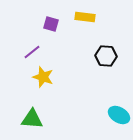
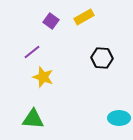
yellow rectangle: moved 1 px left; rotated 36 degrees counterclockwise
purple square: moved 3 px up; rotated 21 degrees clockwise
black hexagon: moved 4 px left, 2 px down
cyan ellipse: moved 3 px down; rotated 30 degrees counterclockwise
green triangle: moved 1 px right
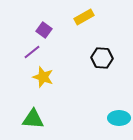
purple square: moved 7 px left, 9 px down
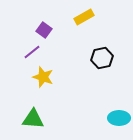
black hexagon: rotated 15 degrees counterclockwise
